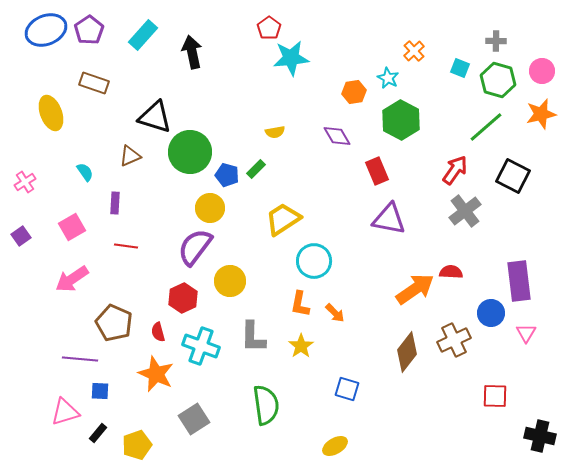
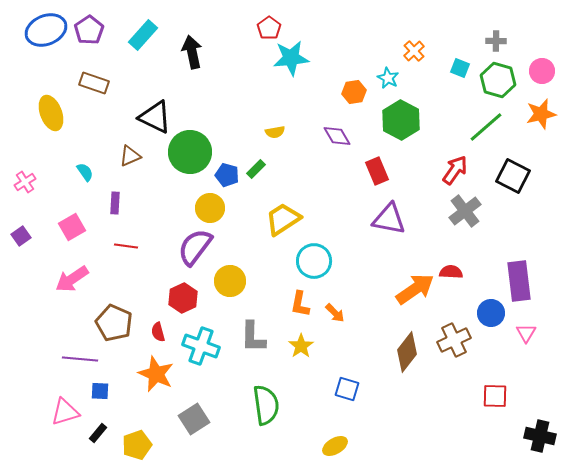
black triangle at (155, 117): rotated 9 degrees clockwise
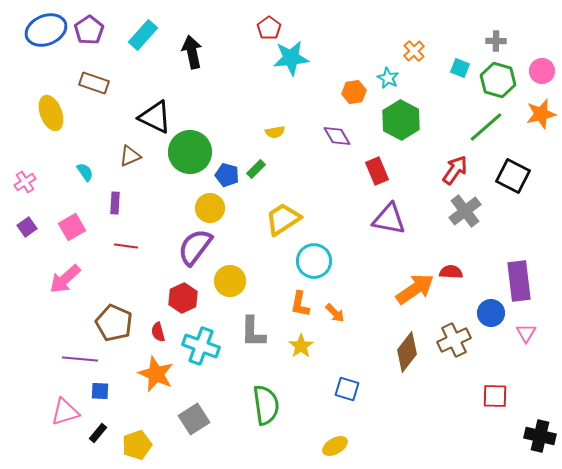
purple square at (21, 236): moved 6 px right, 9 px up
pink arrow at (72, 279): moved 7 px left; rotated 8 degrees counterclockwise
gray L-shape at (253, 337): moved 5 px up
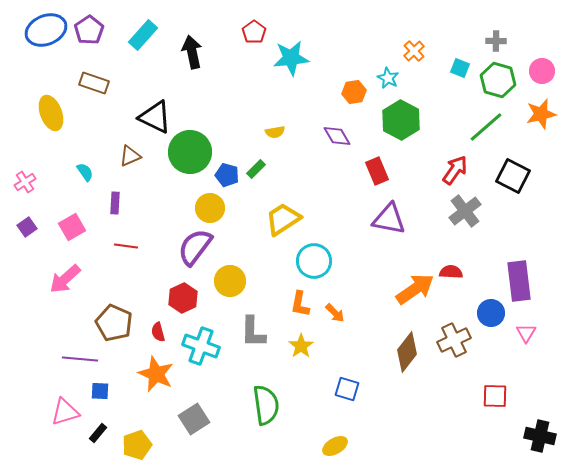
red pentagon at (269, 28): moved 15 px left, 4 px down
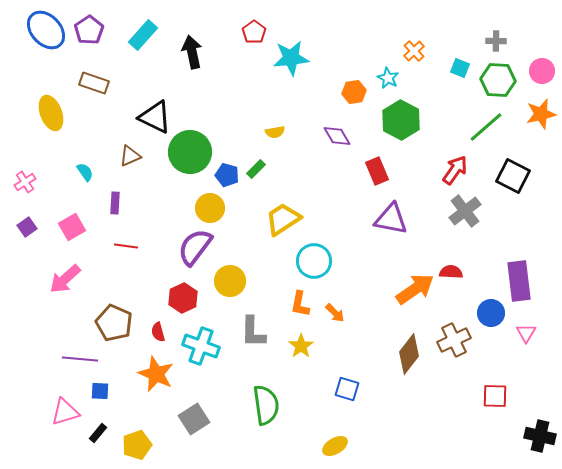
blue ellipse at (46, 30): rotated 69 degrees clockwise
green hexagon at (498, 80): rotated 12 degrees counterclockwise
purple triangle at (389, 219): moved 2 px right
brown diamond at (407, 352): moved 2 px right, 2 px down
